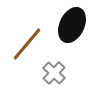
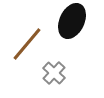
black ellipse: moved 4 px up
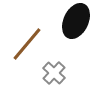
black ellipse: moved 4 px right
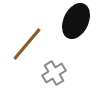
gray cross: rotated 15 degrees clockwise
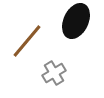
brown line: moved 3 px up
